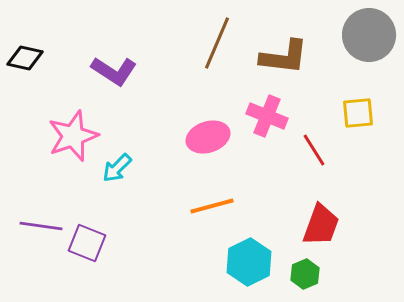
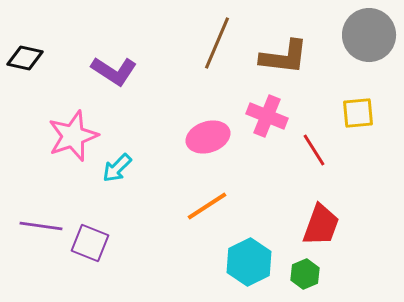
orange line: moved 5 px left; rotated 18 degrees counterclockwise
purple square: moved 3 px right
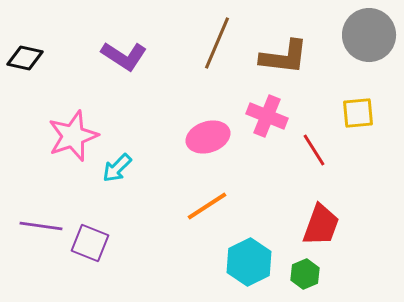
purple L-shape: moved 10 px right, 15 px up
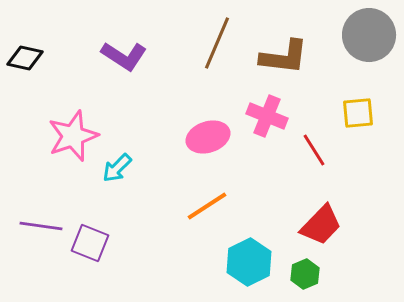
red trapezoid: rotated 24 degrees clockwise
